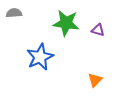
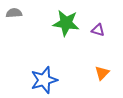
blue star: moved 4 px right, 23 px down; rotated 8 degrees clockwise
orange triangle: moved 7 px right, 7 px up
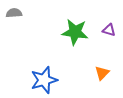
green star: moved 9 px right, 9 px down
purple triangle: moved 11 px right
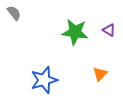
gray semicircle: rotated 56 degrees clockwise
purple triangle: rotated 16 degrees clockwise
orange triangle: moved 2 px left, 1 px down
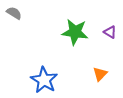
gray semicircle: rotated 21 degrees counterclockwise
purple triangle: moved 1 px right, 2 px down
blue star: rotated 24 degrees counterclockwise
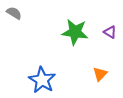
blue star: moved 2 px left
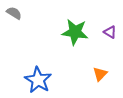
blue star: moved 4 px left
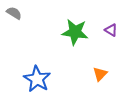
purple triangle: moved 1 px right, 2 px up
blue star: moved 1 px left, 1 px up
